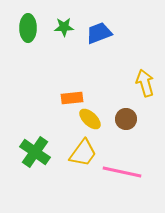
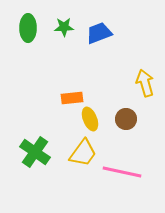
yellow ellipse: rotated 25 degrees clockwise
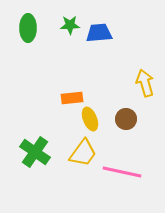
green star: moved 6 px right, 2 px up
blue trapezoid: rotated 16 degrees clockwise
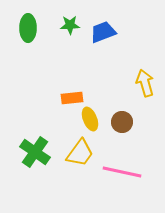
blue trapezoid: moved 4 px right, 1 px up; rotated 16 degrees counterclockwise
brown circle: moved 4 px left, 3 px down
yellow trapezoid: moved 3 px left
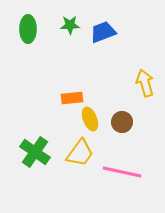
green ellipse: moved 1 px down
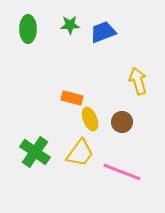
yellow arrow: moved 7 px left, 2 px up
orange rectangle: rotated 20 degrees clockwise
pink line: rotated 9 degrees clockwise
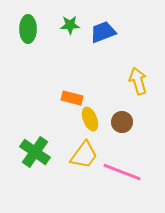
yellow trapezoid: moved 4 px right, 2 px down
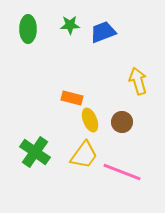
yellow ellipse: moved 1 px down
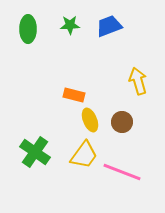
blue trapezoid: moved 6 px right, 6 px up
orange rectangle: moved 2 px right, 3 px up
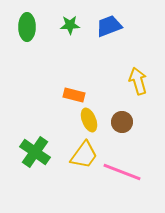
green ellipse: moved 1 px left, 2 px up
yellow ellipse: moved 1 px left
